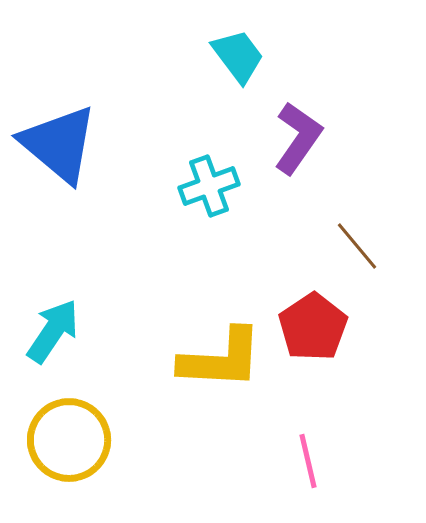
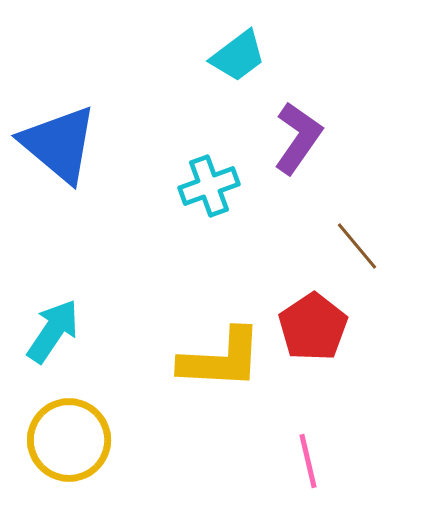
cyan trapezoid: rotated 90 degrees clockwise
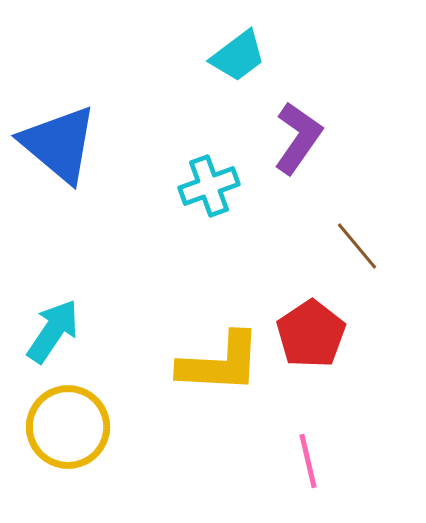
red pentagon: moved 2 px left, 7 px down
yellow L-shape: moved 1 px left, 4 px down
yellow circle: moved 1 px left, 13 px up
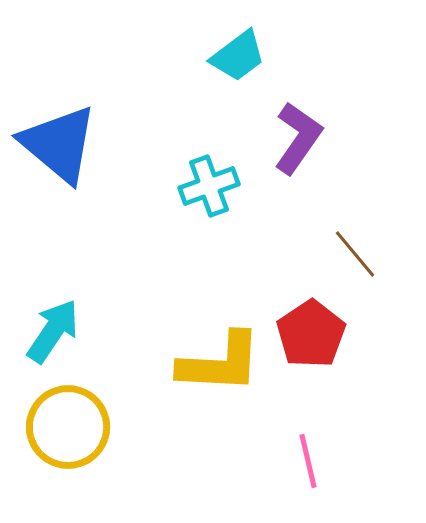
brown line: moved 2 px left, 8 px down
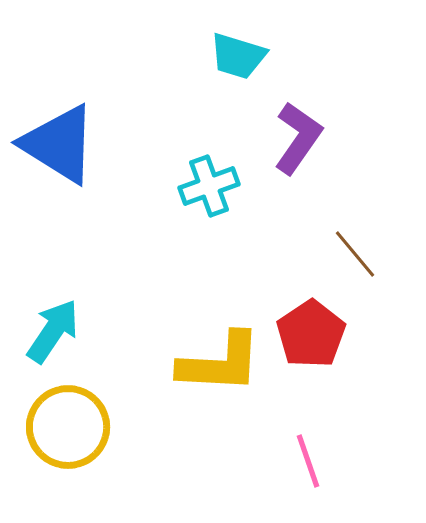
cyan trapezoid: rotated 54 degrees clockwise
blue triangle: rotated 8 degrees counterclockwise
pink line: rotated 6 degrees counterclockwise
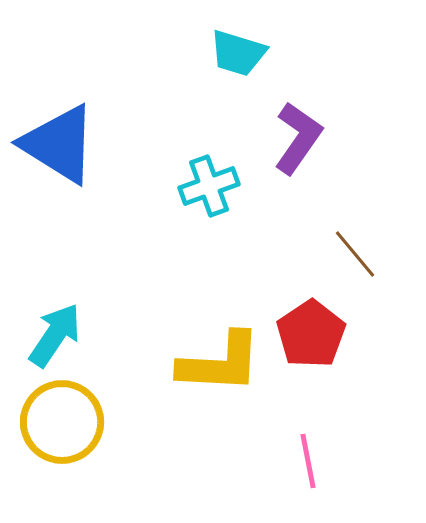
cyan trapezoid: moved 3 px up
cyan arrow: moved 2 px right, 4 px down
yellow circle: moved 6 px left, 5 px up
pink line: rotated 8 degrees clockwise
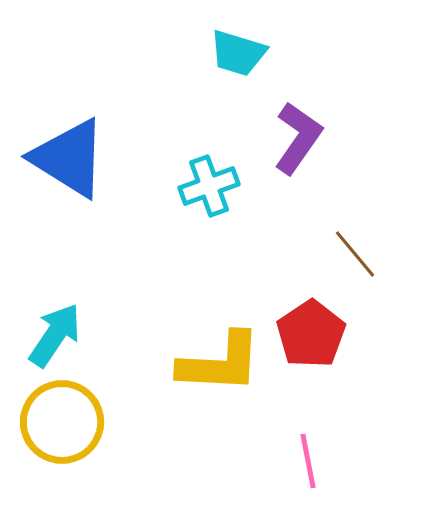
blue triangle: moved 10 px right, 14 px down
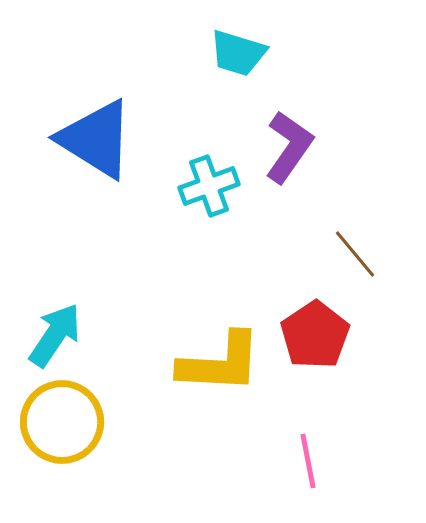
purple L-shape: moved 9 px left, 9 px down
blue triangle: moved 27 px right, 19 px up
red pentagon: moved 4 px right, 1 px down
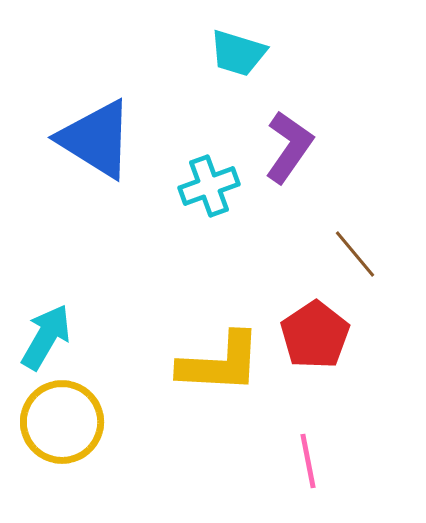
cyan arrow: moved 9 px left, 2 px down; rotated 4 degrees counterclockwise
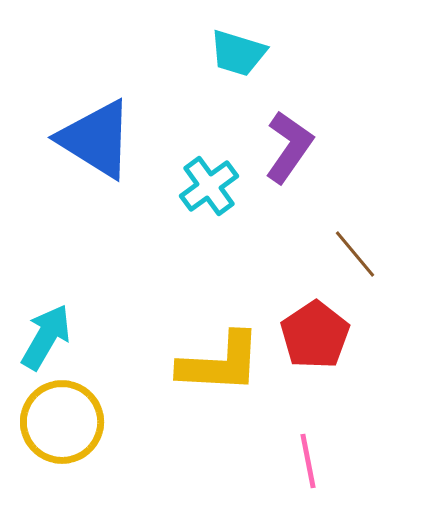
cyan cross: rotated 16 degrees counterclockwise
